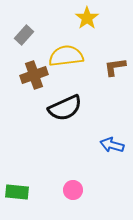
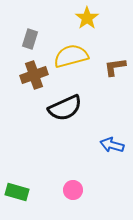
gray rectangle: moved 6 px right, 4 px down; rotated 24 degrees counterclockwise
yellow semicircle: moved 5 px right; rotated 8 degrees counterclockwise
green rectangle: rotated 10 degrees clockwise
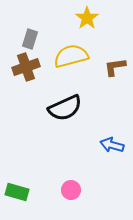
brown cross: moved 8 px left, 8 px up
pink circle: moved 2 px left
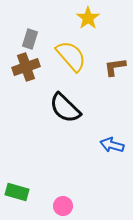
yellow star: moved 1 px right
yellow semicircle: rotated 64 degrees clockwise
black semicircle: rotated 68 degrees clockwise
pink circle: moved 8 px left, 16 px down
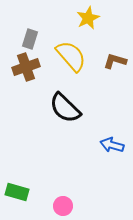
yellow star: rotated 10 degrees clockwise
brown L-shape: moved 6 px up; rotated 25 degrees clockwise
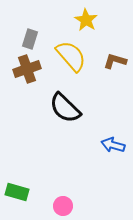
yellow star: moved 2 px left, 2 px down; rotated 15 degrees counterclockwise
brown cross: moved 1 px right, 2 px down
blue arrow: moved 1 px right
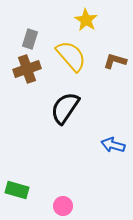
black semicircle: rotated 80 degrees clockwise
green rectangle: moved 2 px up
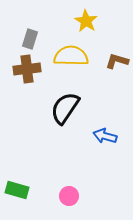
yellow star: moved 1 px down
yellow semicircle: rotated 48 degrees counterclockwise
brown L-shape: moved 2 px right
brown cross: rotated 12 degrees clockwise
blue arrow: moved 8 px left, 9 px up
pink circle: moved 6 px right, 10 px up
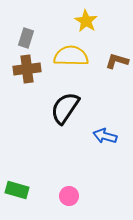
gray rectangle: moved 4 px left, 1 px up
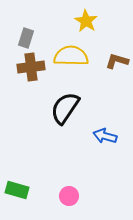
brown cross: moved 4 px right, 2 px up
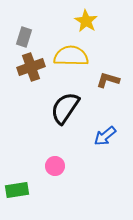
gray rectangle: moved 2 px left, 1 px up
brown L-shape: moved 9 px left, 19 px down
brown cross: rotated 12 degrees counterclockwise
blue arrow: rotated 55 degrees counterclockwise
green rectangle: rotated 25 degrees counterclockwise
pink circle: moved 14 px left, 30 px up
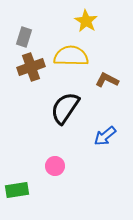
brown L-shape: moved 1 px left; rotated 10 degrees clockwise
